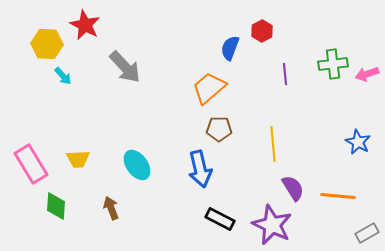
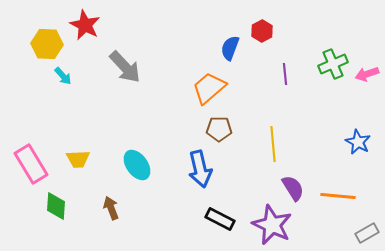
green cross: rotated 16 degrees counterclockwise
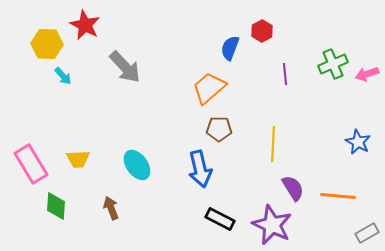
yellow line: rotated 8 degrees clockwise
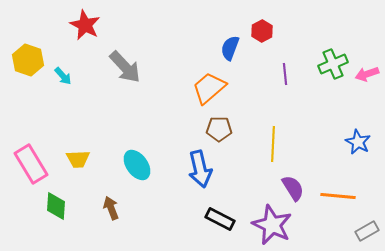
yellow hexagon: moved 19 px left, 16 px down; rotated 16 degrees clockwise
gray rectangle: moved 2 px up
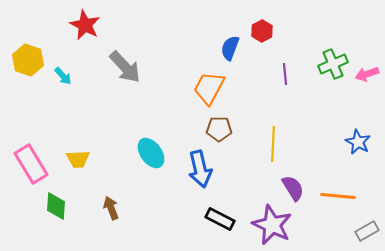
orange trapezoid: rotated 21 degrees counterclockwise
cyan ellipse: moved 14 px right, 12 px up
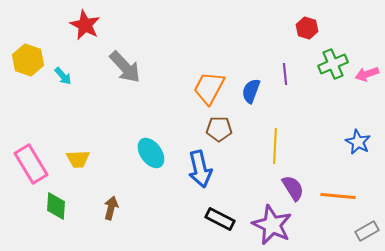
red hexagon: moved 45 px right, 3 px up; rotated 15 degrees counterclockwise
blue semicircle: moved 21 px right, 43 px down
yellow line: moved 2 px right, 2 px down
brown arrow: rotated 35 degrees clockwise
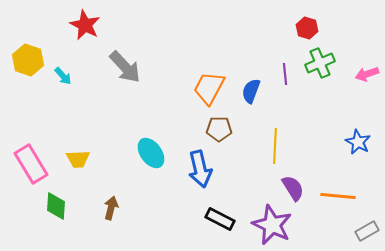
green cross: moved 13 px left, 1 px up
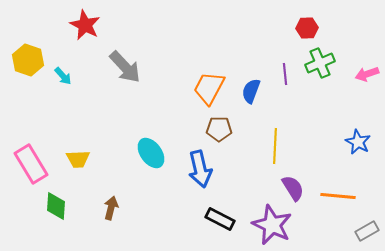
red hexagon: rotated 20 degrees counterclockwise
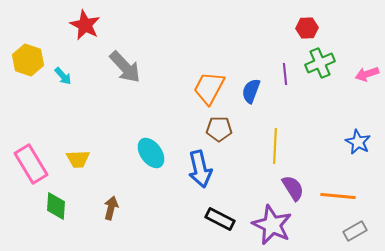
gray rectangle: moved 12 px left
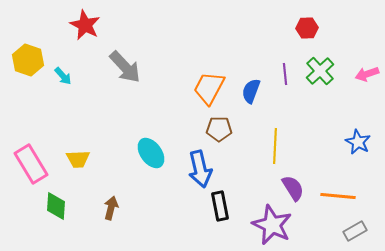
green cross: moved 8 px down; rotated 20 degrees counterclockwise
black rectangle: moved 13 px up; rotated 52 degrees clockwise
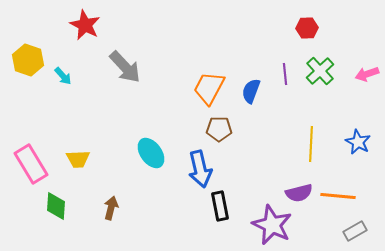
yellow line: moved 36 px right, 2 px up
purple semicircle: moved 6 px right, 5 px down; rotated 108 degrees clockwise
